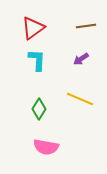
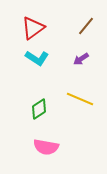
brown line: rotated 42 degrees counterclockwise
cyan L-shape: moved 2 px up; rotated 120 degrees clockwise
green diamond: rotated 25 degrees clockwise
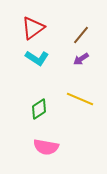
brown line: moved 5 px left, 9 px down
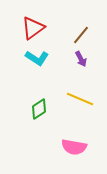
purple arrow: rotated 84 degrees counterclockwise
pink semicircle: moved 28 px right
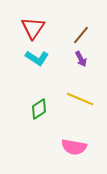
red triangle: rotated 20 degrees counterclockwise
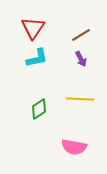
brown line: rotated 18 degrees clockwise
cyan L-shape: rotated 45 degrees counterclockwise
yellow line: rotated 20 degrees counterclockwise
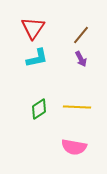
brown line: rotated 18 degrees counterclockwise
yellow line: moved 3 px left, 8 px down
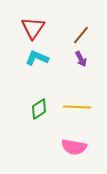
cyan L-shape: rotated 145 degrees counterclockwise
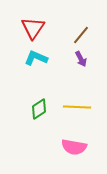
cyan L-shape: moved 1 px left
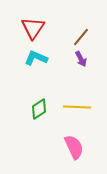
brown line: moved 2 px down
pink semicircle: rotated 125 degrees counterclockwise
